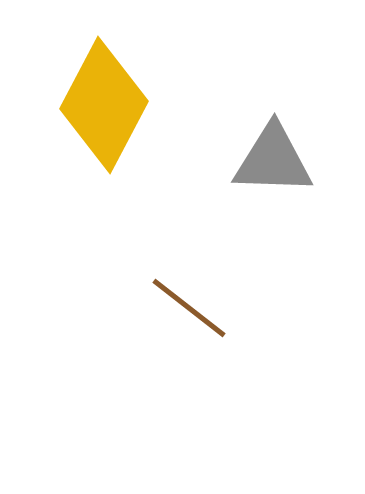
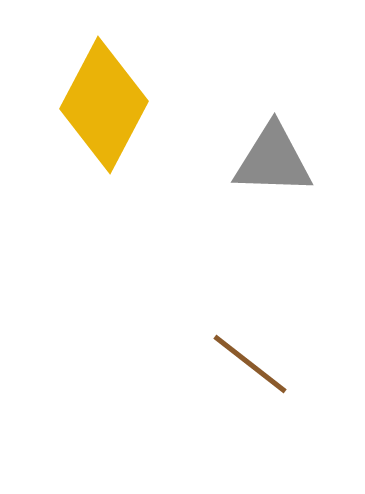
brown line: moved 61 px right, 56 px down
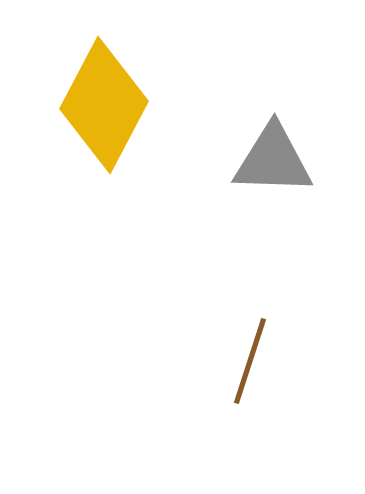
brown line: moved 3 px up; rotated 70 degrees clockwise
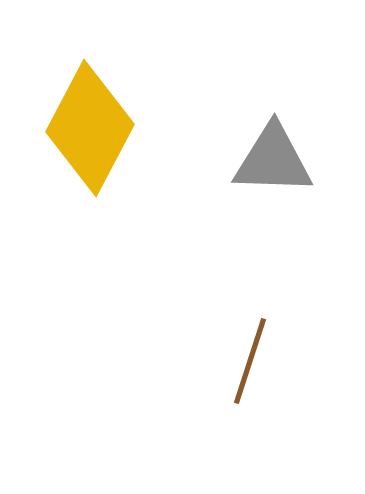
yellow diamond: moved 14 px left, 23 px down
